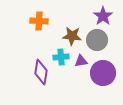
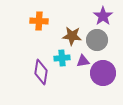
cyan cross: moved 1 px right, 1 px down
purple triangle: moved 2 px right
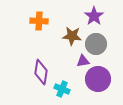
purple star: moved 9 px left
gray circle: moved 1 px left, 4 px down
cyan cross: moved 31 px down; rotated 28 degrees clockwise
purple circle: moved 5 px left, 6 px down
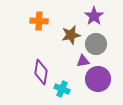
brown star: moved 1 px left, 1 px up; rotated 18 degrees counterclockwise
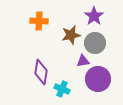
gray circle: moved 1 px left, 1 px up
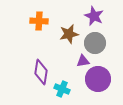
purple star: rotated 12 degrees counterclockwise
brown star: moved 2 px left, 1 px up
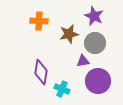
purple circle: moved 2 px down
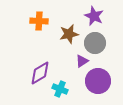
purple triangle: moved 1 px left; rotated 24 degrees counterclockwise
purple diamond: moved 1 px left, 1 px down; rotated 50 degrees clockwise
cyan cross: moved 2 px left
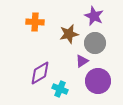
orange cross: moved 4 px left, 1 px down
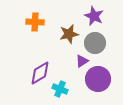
purple circle: moved 2 px up
